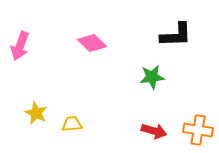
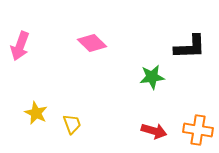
black L-shape: moved 14 px right, 12 px down
yellow trapezoid: rotated 75 degrees clockwise
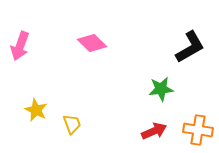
black L-shape: rotated 28 degrees counterclockwise
green star: moved 9 px right, 12 px down
yellow star: moved 3 px up
red arrow: rotated 40 degrees counterclockwise
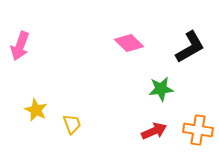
pink diamond: moved 37 px right
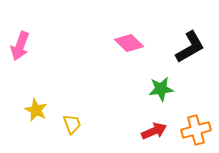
orange cross: moved 2 px left; rotated 24 degrees counterclockwise
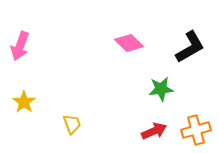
yellow star: moved 12 px left, 8 px up; rotated 10 degrees clockwise
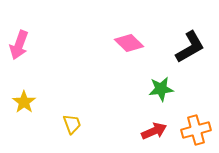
pink arrow: moved 1 px left, 1 px up
